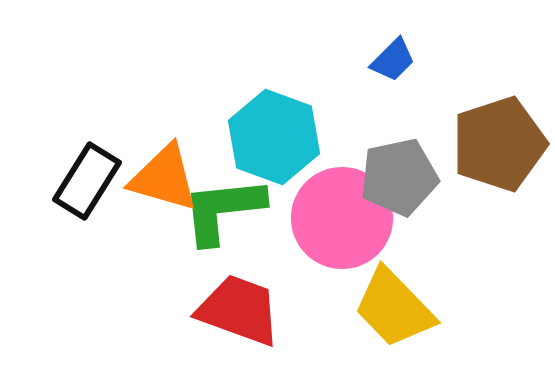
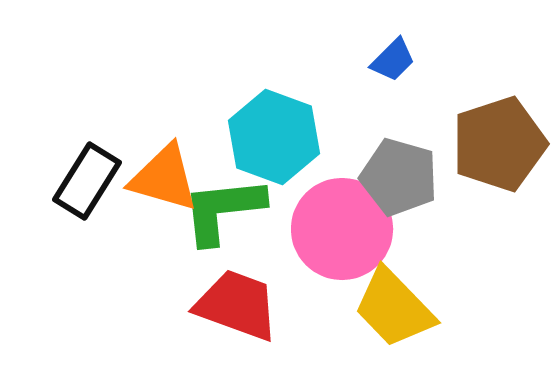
gray pentagon: rotated 28 degrees clockwise
pink circle: moved 11 px down
red trapezoid: moved 2 px left, 5 px up
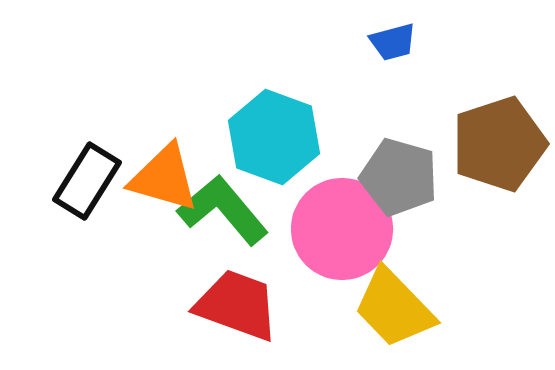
blue trapezoid: moved 18 px up; rotated 30 degrees clockwise
green L-shape: rotated 56 degrees clockwise
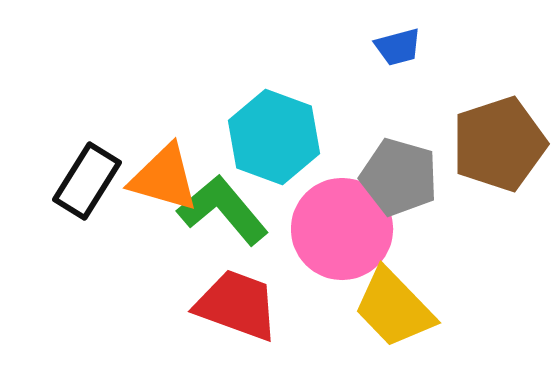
blue trapezoid: moved 5 px right, 5 px down
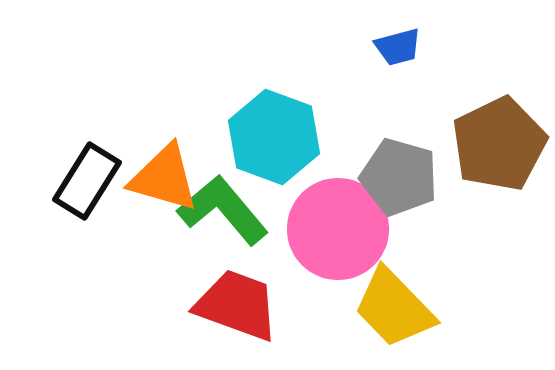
brown pentagon: rotated 8 degrees counterclockwise
pink circle: moved 4 px left
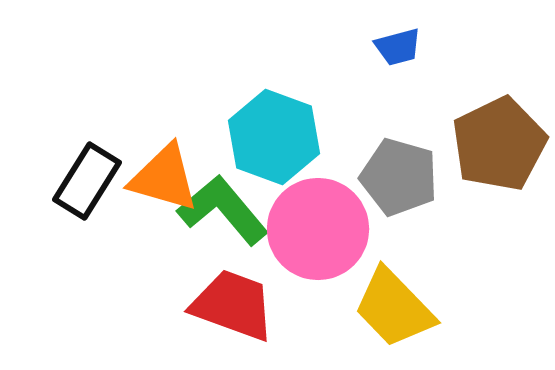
pink circle: moved 20 px left
red trapezoid: moved 4 px left
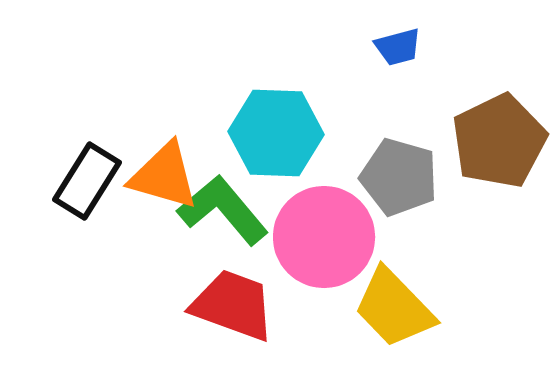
cyan hexagon: moved 2 px right, 4 px up; rotated 18 degrees counterclockwise
brown pentagon: moved 3 px up
orange triangle: moved 2 px up
pink circle: moved 6 px right, 8 px down
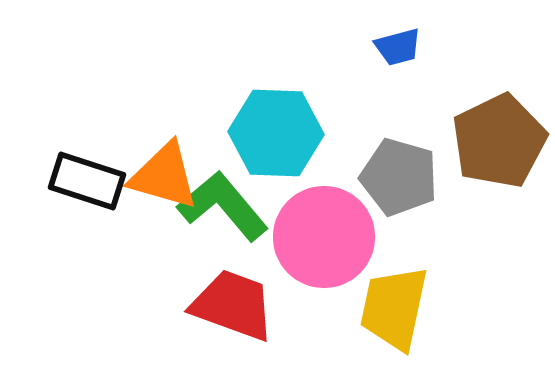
black rectangle: rotated 76 degrees clockwise
green L-shape: moved 4 px up
yellow trapezoid: rotated 56 degrees clockwise
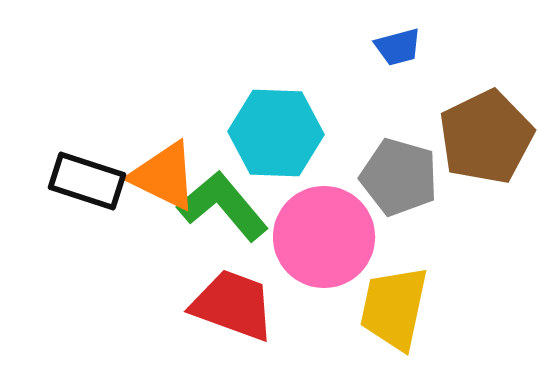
brown pentagon: moved 13 px left, 4 px up
orange triangle: rotated 10 degrees clockwise
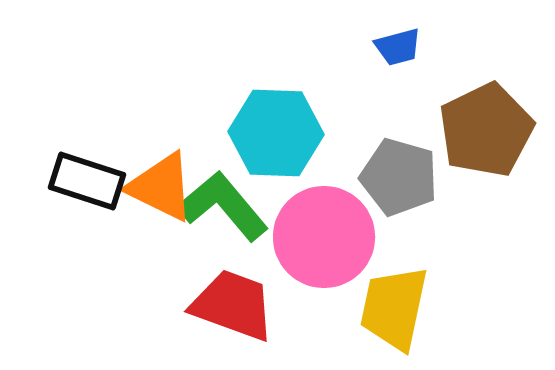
brown pentagon: moved 7 px up
orange triangle: moved 3 px left, 11 px down
